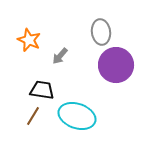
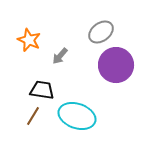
gray ellipse: rotated 60 degrees clockwise
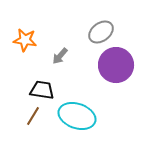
orange star: moved 4 px left; rotated 15 degrees counterclockwise
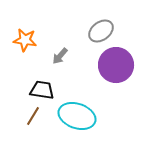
gray ellipse: moved 1 px up
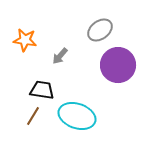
gray ellipse: moved 1 px left, 1 px up
purple circle: moved 2 px right
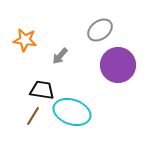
cyan ellipse: moved 5 px left, 4 px up
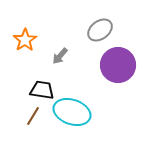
orange star: rotated 30 degrees clockwise
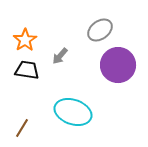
black trapezoid: moved 15 px left, 20 px up
cyan ellipse: moved 1 px right
brown line: moved 11 px left, 12 px down
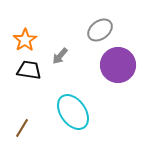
black trapezoid: moved 2 px right
cyan ellipse: rotated 36 degrees clockwise
